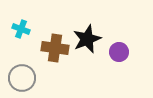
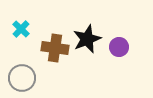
cyan cross: rotated 24 degrees clockwise
purple circle: moved 5 px up
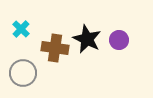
black star: rotated 24 degrees counterclockwise
purple circle: moved 7 px up
gray circle: moved 1 px right, 5 px up
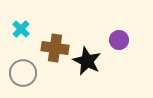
black star: moved 22 px down
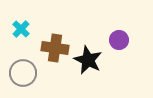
black star: moved 1 px right, 1 px up
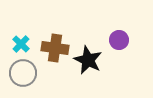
cyan cross: moved 15 px down
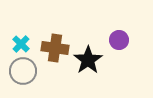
black star: rotated 12 degrees clockwise
gray circle: moved 2 px up
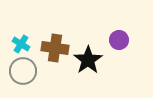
cyan cross: rotated 12 degrees counterclockwise
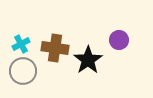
cyan cross: rotated 30 degrees clockwise
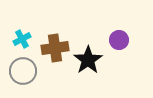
cyan cross: moved 1 px right, 5 px up
brown cross: rotated 16 degrees counterclockwise
